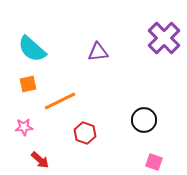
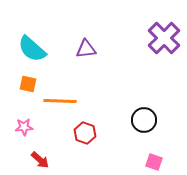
purple triangle: moved 12 px left, 3 px up
orange square: rotated 24 degrees clockwise
orange line: rotated 28 degrees clockwise
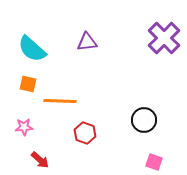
purple triangle: moved 1 px right, 7 px up
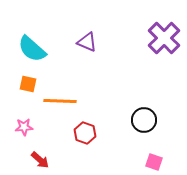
purple triangle: rotated 30 degrees clockwise
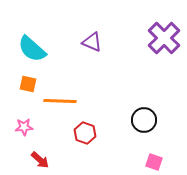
purple triangle: moved 5 px right
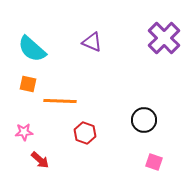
pink star: moved 5 px down
